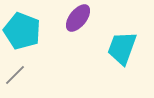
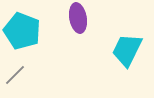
purple ellipse: rotated 48 degrees counterclockwise
cyan trapezoid: moved 5 px right, 2 px down; rotated 6 degrees clockwise
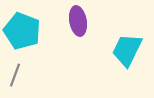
purple ellipse: moved 3 px down
gray line: rotated 25 degrees counterclockwise
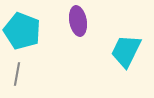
cyan trapezoid: moved 1 px left, 1 px down
gray line: moved 2 px right, 1 px up; rotated 10 degrees counterclockwise
